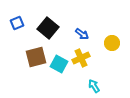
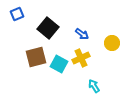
blue square: moved 9 px up
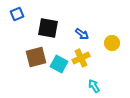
black square: rotated 30 degrees counterclockwise
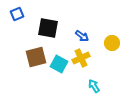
blue arrow: moved 2 px down
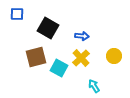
blue square: rotated 24 degrees clockwise
black square: rotated 20 degrees clockwise
blue arrow: rotated 32 degrees counterclockwise
yellow circle: moved 2 px right, 13 px down
yellow cross: rotated 18 degrees counterclockwise
cyan square: moved 4 px down
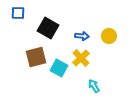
blue square: moved 1 px right, 1 px up
yellow circle: moved 5 px left, 20 px up
